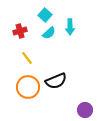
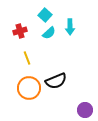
yellow line: rotated 16 degrees clockwise
orange circle: moved 1 px right, 1 px down
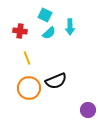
cyan square: rotated 16 degrees counterclockwise
red cross: rotated 24 degrees clockwise
purple circle: moved 3 px right
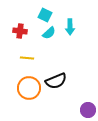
yellow line: rotated 64 degrees counterclockwise
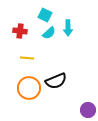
cyan arrow: moved 2 px left, 1 px down
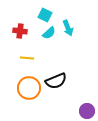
cyan arrow: rotated 21 degrees counterclockwise
purple circle: moved 1 px left, 1 px down
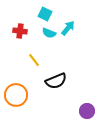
cyan square: moved 1 px up
cyan arrow: rotated 119 degrees counterclockwise
cyan semicircle: rotated 64 degrees clockwise
yellow line: moved 7 px right, 2 px down; rotated 48 degrees clockwise
orange circle: moved 13 px left, 7 px down
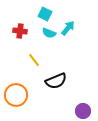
purple circle: moved 4 px left
